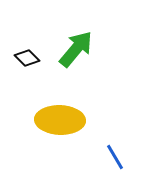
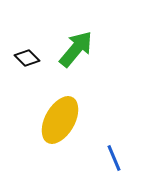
yellow ellipse: rotated 63 degrees counterclockwise
blue line: moved 1 px left, 1 px down; rotated 8 degrees clockwise
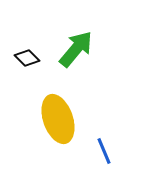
yellow ellipse: moved 2 px left, 1 px up; rotated 48 degrees counterclockwise
blue line: moved 10 px left, 7 px up
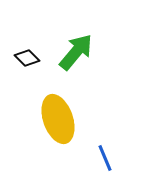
green arrow: moved 3 px down
blue line: moved 1 px right, 7 px down
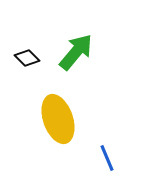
blue line: moved 2 px right
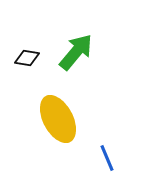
black diamond: rotated 35 degrees counterclockwise
yellow ellipse: rotated 9 degrees counterclockwise
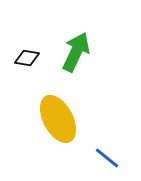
green arrow: rotated 15 degrees counterclockwise
blue line: rotated 28 degrees counterclockwise
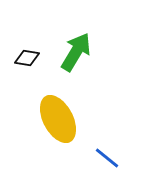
green arrow: rotated 6 degrees clockwise
